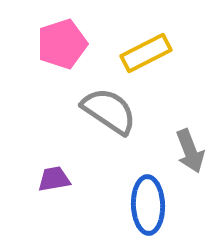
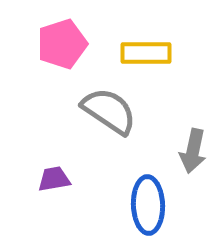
yellow rectangle: rotated 27 degrees clockwise
gray arrow: moved 3 px right; rotated 33 degrees clockwise
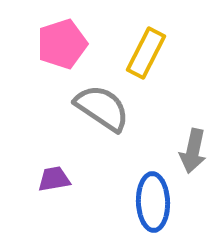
yellow rectangle: rotated 63 degrees counterclockwise
gray semicircle: moved 7 px left, 3 px up
blue ellipse: moved 5 px right, 3 px up
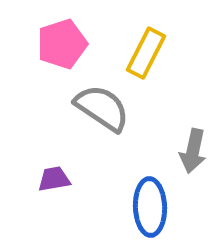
blue ellipse: moved 3 px left, 5 px down
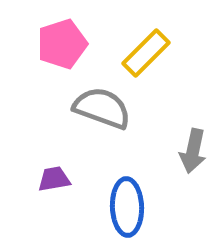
yellow rectangle: rotated 18 degrees clockwise
gray semicircle: rotated 14 degrees counterclockwise
blue ellipse: moved 23 px left
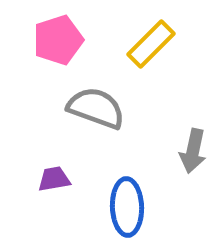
pink pentagon: moved 4 px left, 4 px up
yellow rectangle: moved 5 px right, 9 px up
gray semicircle: moved 6 px left
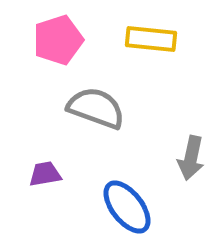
yellow rectangle: moved 5 px up; rotated 51 degrees clockwise
gray arrow: moved 2 px left, 7 px down
purple trapezoid: moved 9 px left, 5 px up
blue ellipse: rotated 36 degrees counterclockwise
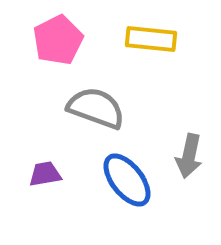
pink pentagon: rotated 9 degrees counterclockwise
gray arrow: moved 2 px left, 2 px up
blue ellipse: moved 27 px up
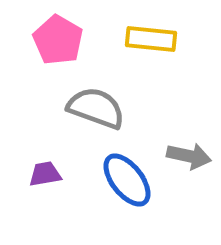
pink pentagon: rotated 15 degrees counterclockwise
gray arrow: rotated 90 degrees counterclockwise
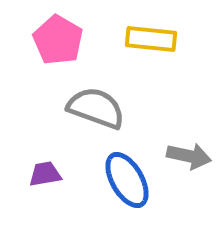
blue ellipse: rotated 8 degrees clockwise
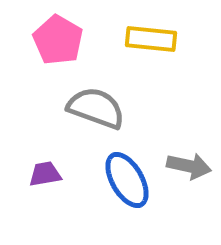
gray arrow: moved 10 px down
